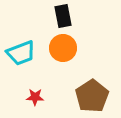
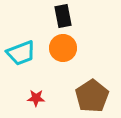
red star: moved 1 px right, 1 px down
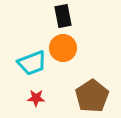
cyan trapezoid: moved 11 px right, 10 px down
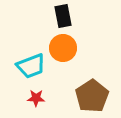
cyan trapezoid: moved 1 px left, 3 px down
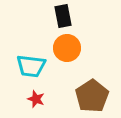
orange circle: moved 4 px right
cyan trapezoid: rotated 28 degrees clockwise
red star: moved 1 px down; rotated 18 degrees clockwise
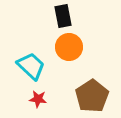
orange circle: moved 2 px right, 1 px up
cyan trapezoid: rotated 144 degrees counterclockwise
red star: moved 2 px right; rotated 12 degrees counterclockwise
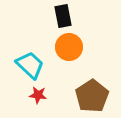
cyan trapezoid: moved 1 px left, 1 px up
red star: moved 4 px up
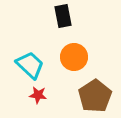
orange circle: moved 5 px right, 10 px down
brown pentagon: moved 3 px right
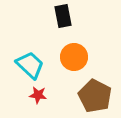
brown pentagon: rotated 12 degrees counterclockwise
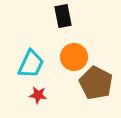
cyan trapezoid: moved 1 px right, 1 px up; rotated 72 degrees clockwise
brown pentagon: moved 1 px right, 13 px up
